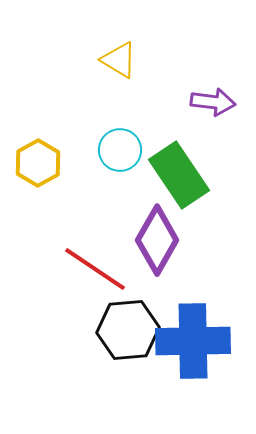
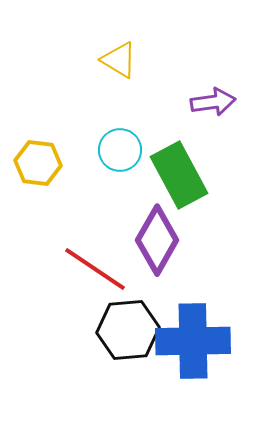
purple arrow: rotated 15 degrees counterclockwise
yellow hexagon: rotated 24 degrees counterclockwise
green rectangle: rotated 6 degrees clockwise
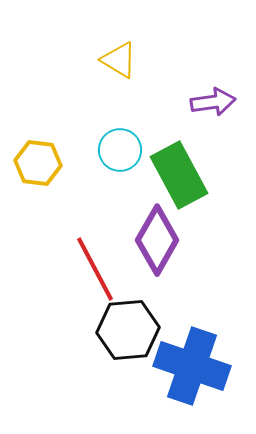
red line: rotated 28 degrees clockwise
blue cross: moved 1 px left, 25 px down; rotated 20 degrees clockwise
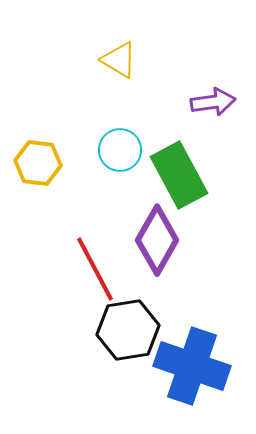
black hexagon: rotated 4 degrees counterclockwise
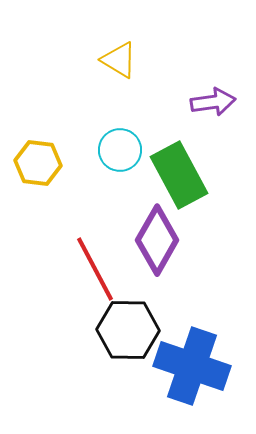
black hexagon: rotated 10 degrees clockwise
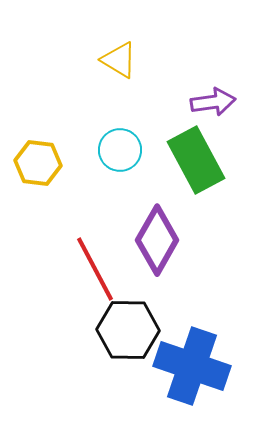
green rectangle: moved 17 px right, 15 px up
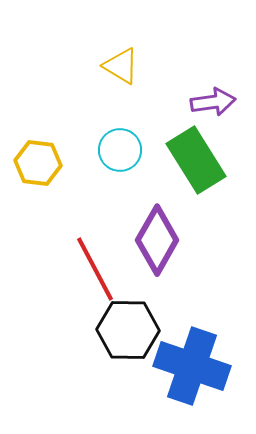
yellow triangle: moved 2 px right, 6 px down
green rectangle: rotated 4 degrees counterclockwise
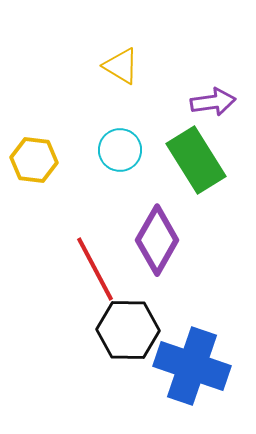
yellow hexagon: moved 4 px left, 3 px up
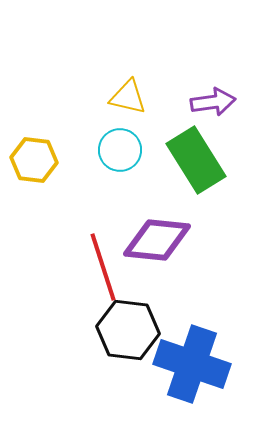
yellow triangle: moved 7 px right, 31 px down; rotated 18 degrees counterclockwise
purple diamond: rotated 66 degrees clockwise
red line: moved 8 px right, 2 px up; rotated 10 degrees clockwise
black hexagon: rotated 6 degrees clockwise
blue cross: moved 2 px up
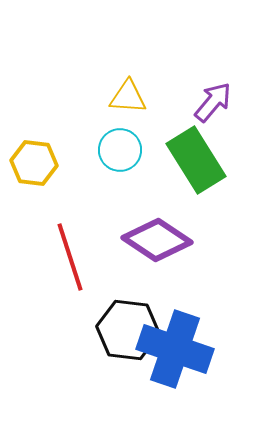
yellow triangle: rotated 9 degrees counterclockwise
purple arrow: rotated 42 degrees counterclockwise
yellow hexagon: moved 3 px down
purple diamond: rotated 28 degrees clockwise
red line: moved 33 px left, 10 px up
blue cross: moved 17 px left, 15 px up
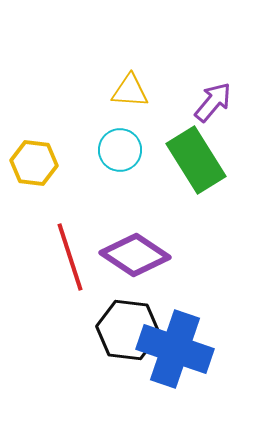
yellow triangle: moved 2 px right, 6 px up
purple diamond: moved 22 px left, 15 px down
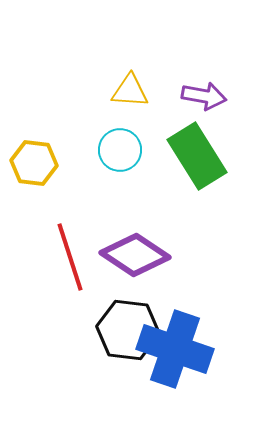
purple arrow: moved 9 px left, 6 px up; rotated 60 degrees clockwise
green rectangle: moved 1 px right, 4 px up
